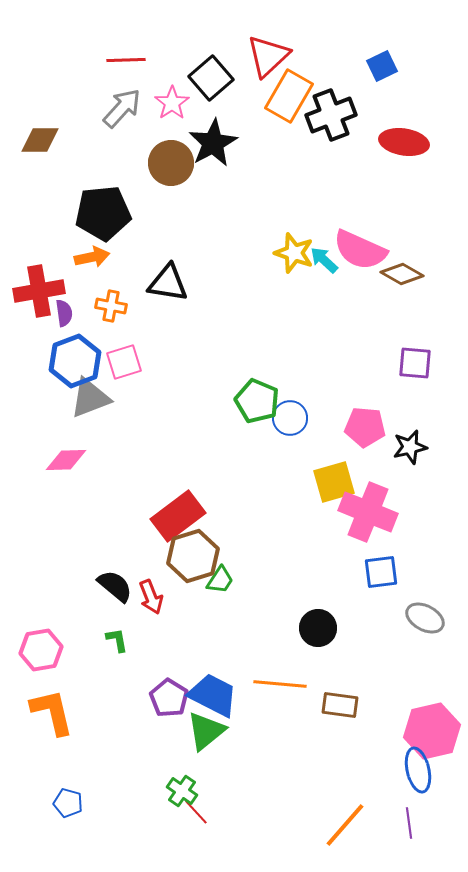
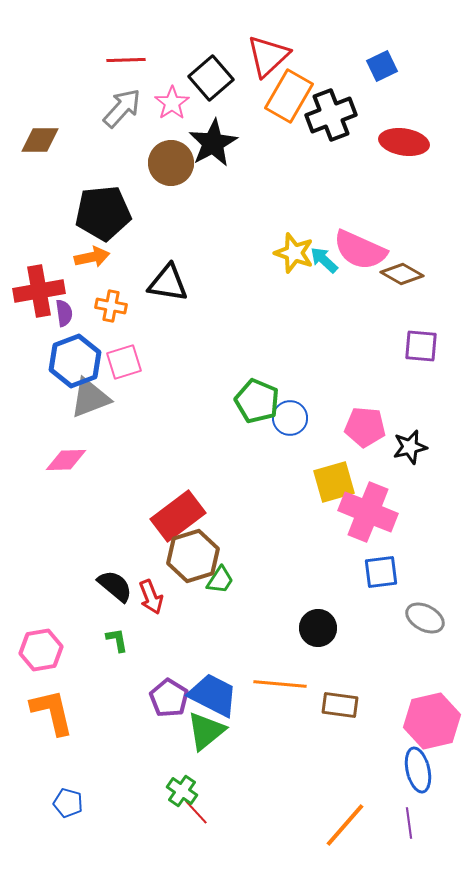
purple square at (415, 363): moved 6 px right, 17 px up
pink hexagon at (432, 731): moved 10 px up
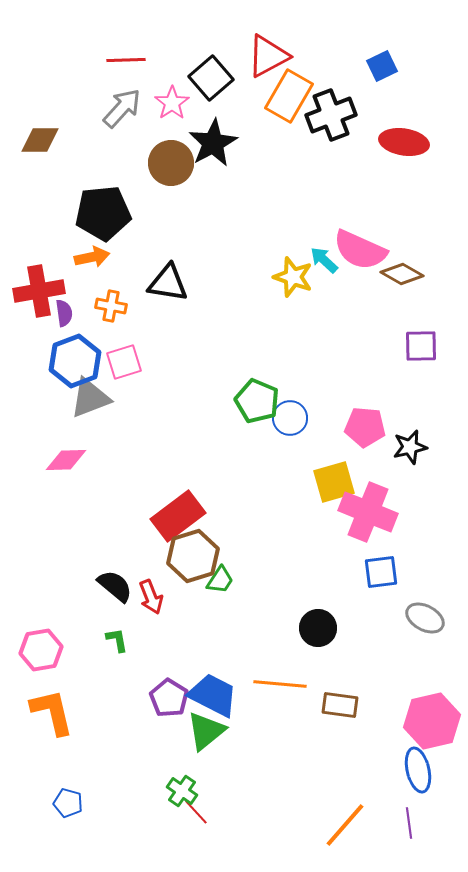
red triangle at (268, 56): rotated 15 degrees clockwise
yellow star at (294, 253): moved 1 px left, 24 px down
purple square at (421, 346): rotated 6 degrees counterclockwise
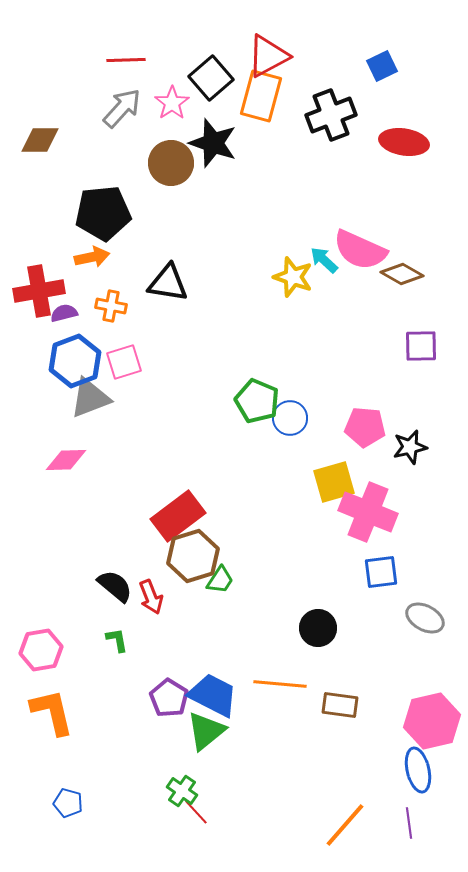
orange rectangle at (289, 96): moved 28 px left; rotated 15 degrees counterclockwise
black star at (213, 143): rotated 24 degrees counterclockwise
purple semicircle at (64, 313): rotated 96 degrees counterclockwise
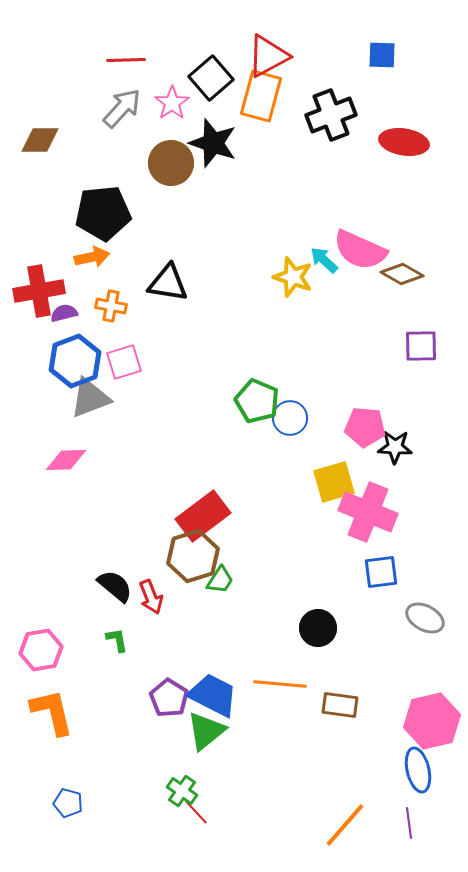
blue square at (382, 66): moved 11 px up; rotated 28 degrees clockwise
black star at (410, 447): moved 15 px left; rotated 16 degrees clockwise
red rectangle at (178, 516): moved 25 px right
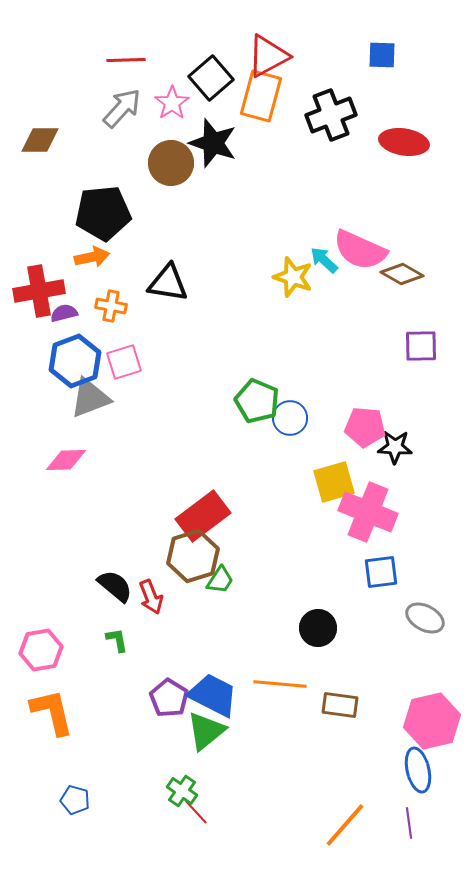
blue pentagon at (68, 803): moved 7 px right, 3 px up
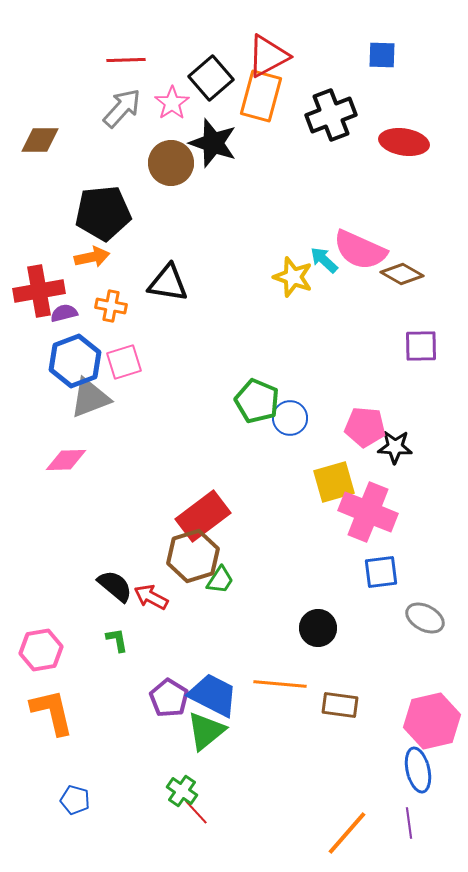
red arrow at (151, 597): rotated 140 degrees clockwise
orange line at (345, 825): moved 2 px right, 8 px down
